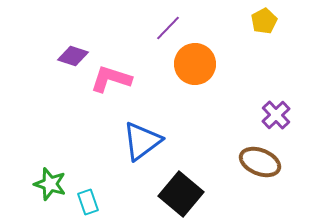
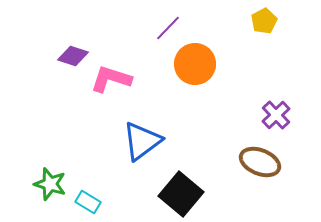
cyan rectangle: rotated 40 degrees counterclockwise
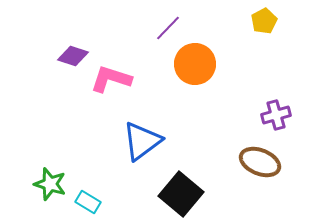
purple cross: rotated 28 degrees clockwise
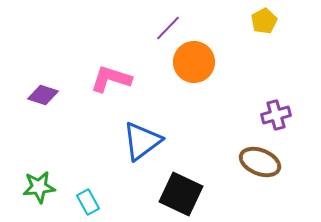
purple diamond: moved 30 px left, 39 px down
orange circle: moved 1 px left, 2 px up
green star: moved 11 px left, 3 px down; rotated 24 degrees counterclockwise
black square: rotated 15 degrees counterclockwise
cyan rectangle: rotated 30 degrees clockwise
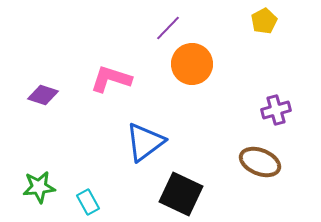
orange circle: moved 2 px left, 2 px down
purple cross: moved 5 px up
blue triangle: moved 3 px right, 1 px down
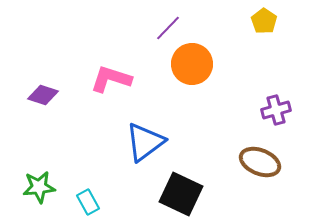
yellow pentagon: rotated 10 degrees counterclockwise
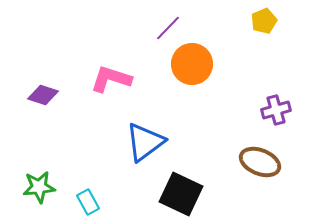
yellow pentagon: rotated 15 degrees clockwise
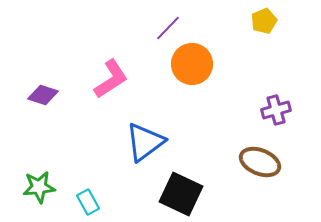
pink L-shape: rotated 129 degrees clockwise
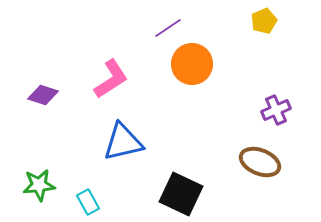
purple line: rotated 12 degrees clockwise
purple cross: rotated 8 degrees counterclockwise
blue triangle: moved 22 px left; rotated 24 degrees clockwise
green star: moved 2 px up
